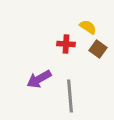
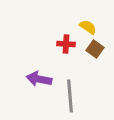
brown square: moved 3 px left
purple arrow: rotated 40 degrees clockwise
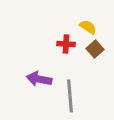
brown square: rotated 12 degrees clockwise
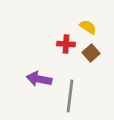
brown square: moved 4 px left, 4 px down
gray line: rotated 12 degrees clockwise
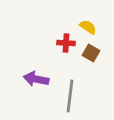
red cross: moved 1 px up
brown square: rotated 18 degrees counterclockwise
purple arrow: moved 3 px left
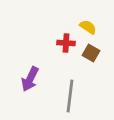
purple arrow: moved 6 px left; rotated 75 degrees counterclockwise
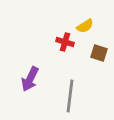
yellow semicircle: moved 3 px left, 1 px up; rotated 114 degrees clockwise
red cross: moved 1 px left, 1 px up; rotated 12 degrees clockwise
brown square: moved 8 px right; rotated 12 degrees counterclockwise
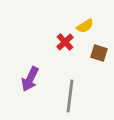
red cross: rotated 30 degrees clockwise
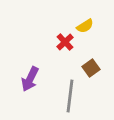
brown square: moved 8 px left, 15 px down; rotated 36 degrees clockwise
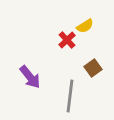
red cross: moved 2 px right, 2 px up
brown square: moved 2 px right
purple arrow: moved 2 px up; rotated 65 degrees counterclockwise
